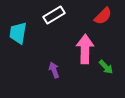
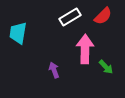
white rectangle: moved 16 px right, 2 px down
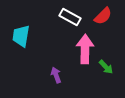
white rectangle: rotated 60 degrees clockwise
cyan trapezoid: moved 3 px right, 3 px down
purple arrow: moved 2 px right, 5 px down
